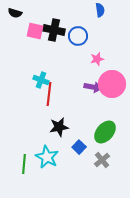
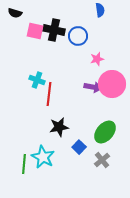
cyan cross: moved 4 px left
cyan star: moved 4 px left
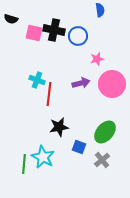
black semicircle: moved 4 px left, 6 px down
pink square: moved 1 px left, 2 px down
purple arrow: moved 12 px left, 4 px up; rotated 24 degrees counterclockwise
blue square: rotated 24 degrees counterclockwise
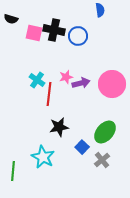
pink star: moved 31 px left, 18 px down
cyan cross: rotated 14 degrees clockwise
blue square: moved 3 px right; rotated 24 degrees clockwise
green line: moved 11 px left, 7 px down
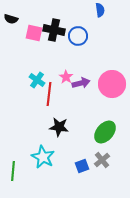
pink star: rotated 24 degrees counterclockwise
black star: rotated 18 degrees clockwise
blue square: moved 19 px down; rotated 24 degrees clockwise
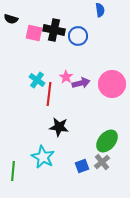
green ellipse: moved 2 px right, 9 px down
gray cross: moved 2 px down
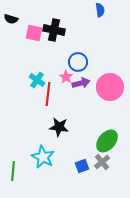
blue circle: moved 26 px down
pink circle: moved 2 px left, 3 px down
red line: moved 1 px left
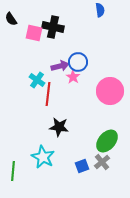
black semicircle: rotated 40 degrees clockwise
black cross: moved 1 px left, 3 px up
pink star: moved 7 px right
purple arrow: moved 21 px left, 17 px up
pink circle: moved 4 px down
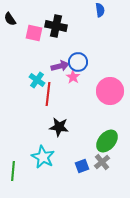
black semicircle: moved 1 px left
black cross: moved 3 px right, 1 px up
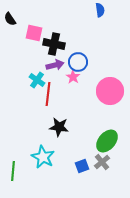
black cross: moved 2 px left, 18 px down
purple arrow: moved 5 px left, 1 px up
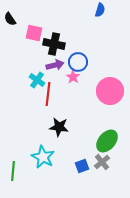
blue semicircle: rotated 24 degrees clockwise
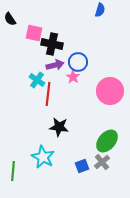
black cross: moved 2 px left
